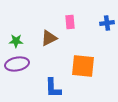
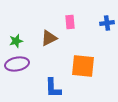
green star: rotated 16 degrees counterclockwise
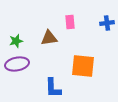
brown triangle: rotated 18 degrees clockwise
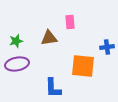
blue cross: moved 24 px down
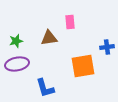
orange square: rotated 15 degrees counterclockwise
blue L-shape: moved 8 px left; rotated 15 degrees counterclockwise
